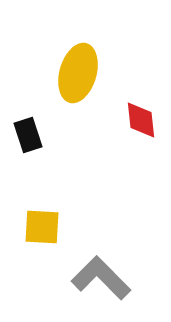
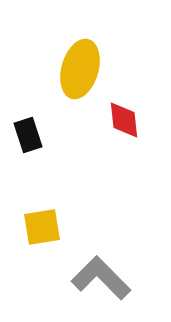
yellow ellipse: moved 2 px right, 4 px up
red diamond: moved 17 px left
yellow square: rotated 12 degrees counterclockwise
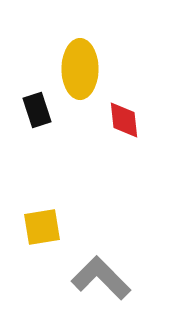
yellow ellipse: rotated 16 degrees counterclockwise
black rectangle: moved 9 px right, 25 px up
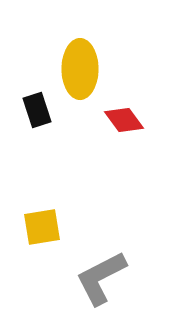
red diamond: rotated 30 degrees counterclockwise
gray L-shape: rotated 72 degrees counterclockwise
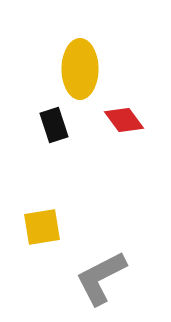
black rectangle: moved 17 px right, 15 px down
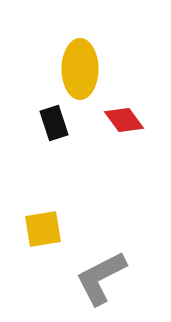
black rectangle: moved 2 px up
yellow square: moved 1 px right, 2 px down
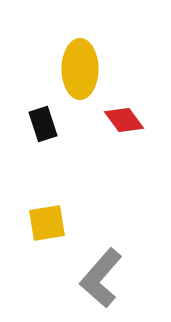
black rectangle: moved 11 px left, 1 px down
yellow square: moved 4 px right, 6 px up
gray L-shape: rotated 22 degrees counterclockwise
